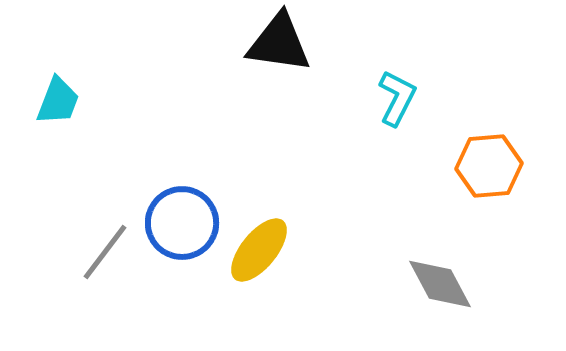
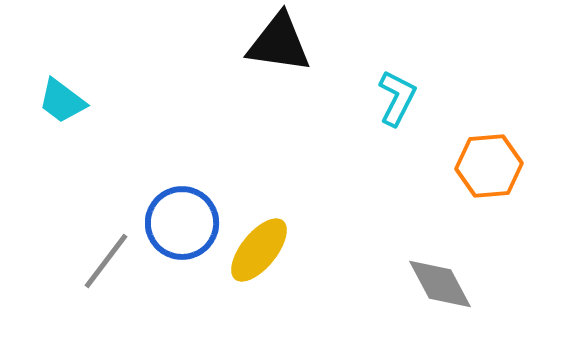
cyan trapezoid: moved 4 px right; rotated 106 degrees clockwise
gray line: moved 1 px right, 9 px down
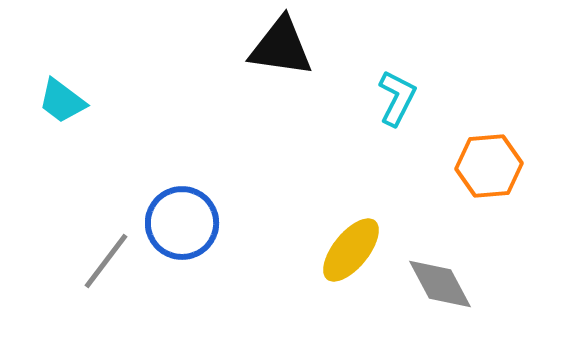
black triangle: moved 2 px right, 4 px down
yellow ellipse: moved 92 px right
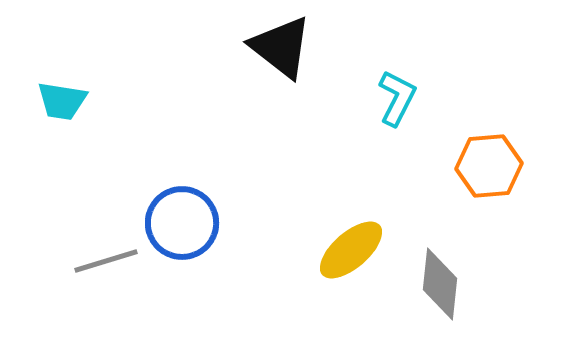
black triangle: rotated 30 degrees clockwise
cyan trapezoid: rotated 28 degrees counterclockwise
yellow ellipse: rotated 10 degrees clockwise
gray line: rotated 36 degrees clockwise
gray diamond: rotated 34 degrees clockwise
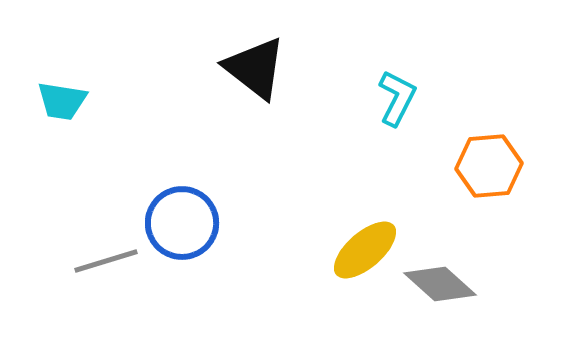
black triangle: moved 26 px left, 21 px down
yellow ellipse: moved 14 px right
gray diamond: rotated 54 degrees counterclockwise
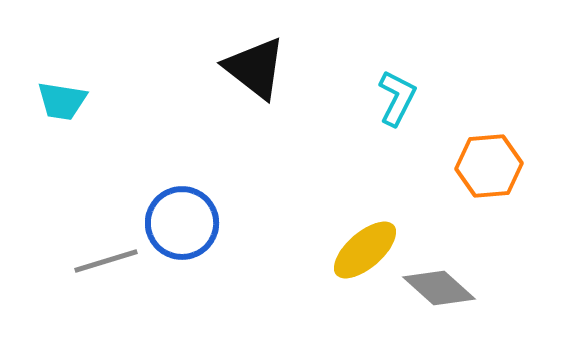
gray diamond: moved 1 px left, 4 px down
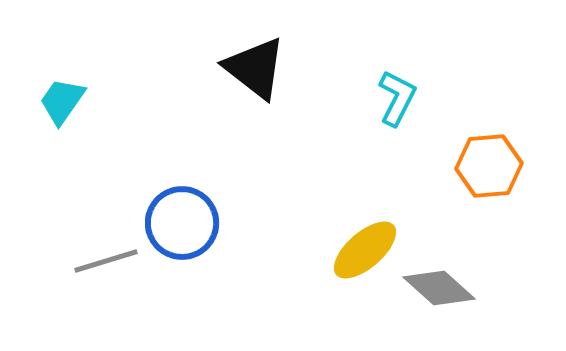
cyan trapezoid: rotated 116 degrees clockwise
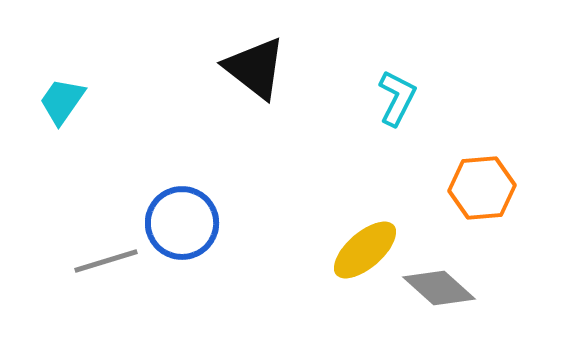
orange hexagon: moved 7 px left, 22 px down
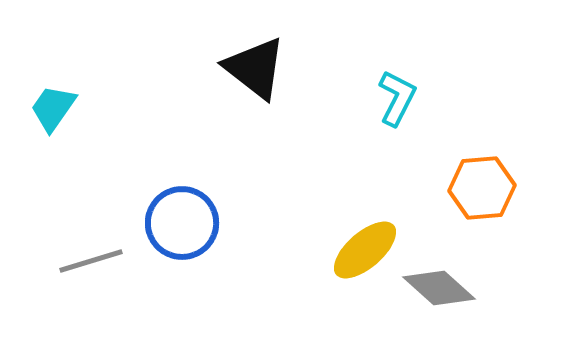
cyan trapezoid: moved 9 px left, 7 px down
gray line: moved 15 px left
